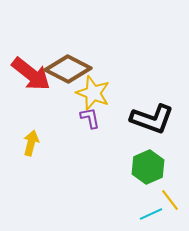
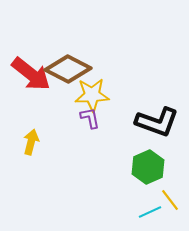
yellow star: moved 1 px left, 2 px down; rotated 24 degrees counterclockwise
black L-shape: moved 5 px right, 3 px down
yellow arrow: moved 1 px up
cyan line: moved 1 px left, 2 px up
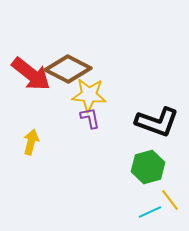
yellow star: moved 3 px left; rotated 8 degrees clockwise
green hexagon: rotated 8 degrees clockwise
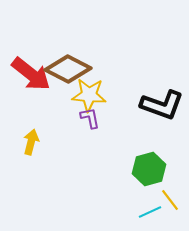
black L-shape: moved 5 px right, 17 px up
green hexagon: moved 1 px right, 2 px down
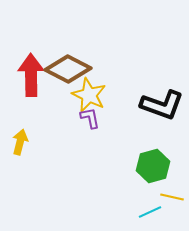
red arrow: moved 1 px down; rotated 129 degrees counterclockwise
yellow star: rotated 20 degrees clockwise
yellow arrow: moved 11 px left
green hexagon: moved 4 px right, 3 px up
yellow line: moved 2 px right, 3 px up; rotated 40 degrees counterclockwise
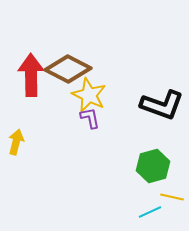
yellow arrow: moved 4 px left
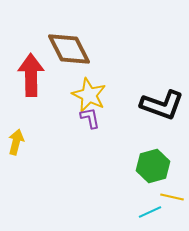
brown diamond: moved 1 px right, 20 px up; rotated 36 degrees clockwise
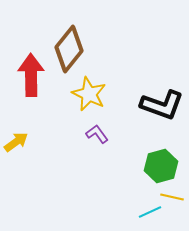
brown diamond: rotated 66 degrees clockwise
yellow star: moved 1 px up
purple L-shape: moved 7 px right, 16 px down; rotated 25 degrees counterclockwise
yellow arrow: rotated 40 degrees clockwise
green hexagon: moved 8 px right
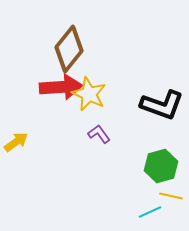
red arrow: moved 30 px right, 12 px down; rotated 87 degrees clockwise
purple L-shape: moved 2 px right
yellow line: moved 1 px left, 1 px up
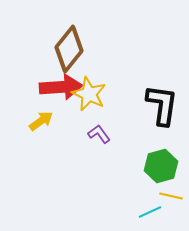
black L-shape: rotated 102 degrees counterclockwise
yellow arrow: moved 25 px right, 21 px up
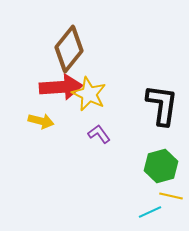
yellow arrow: rotated 50 degrees clockwise
